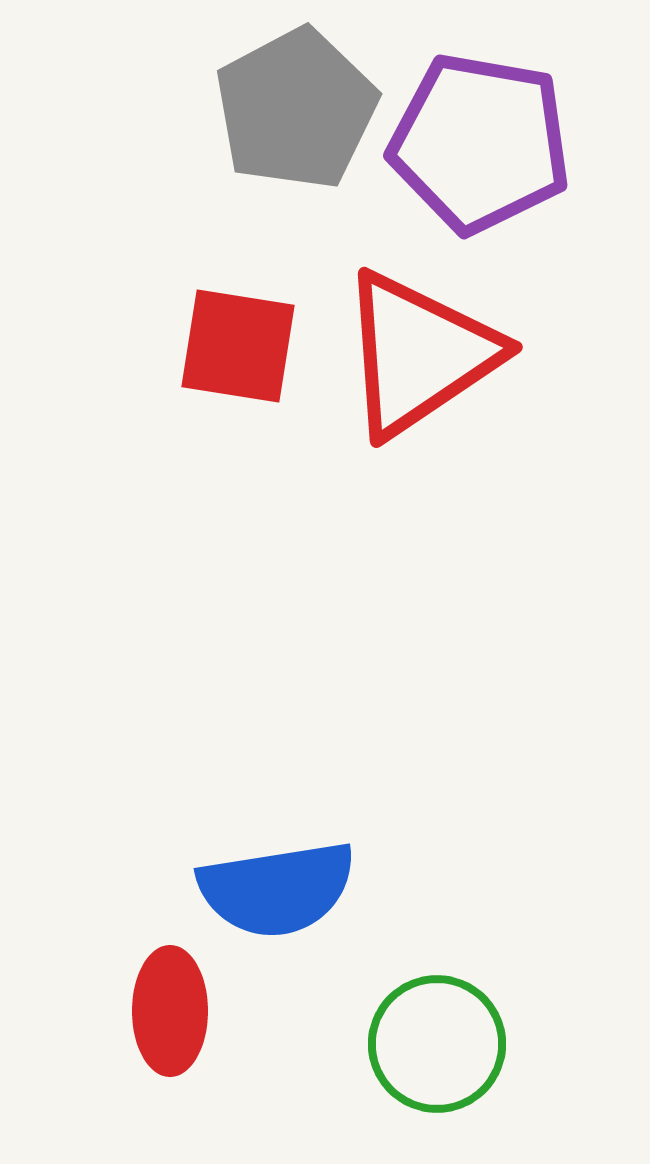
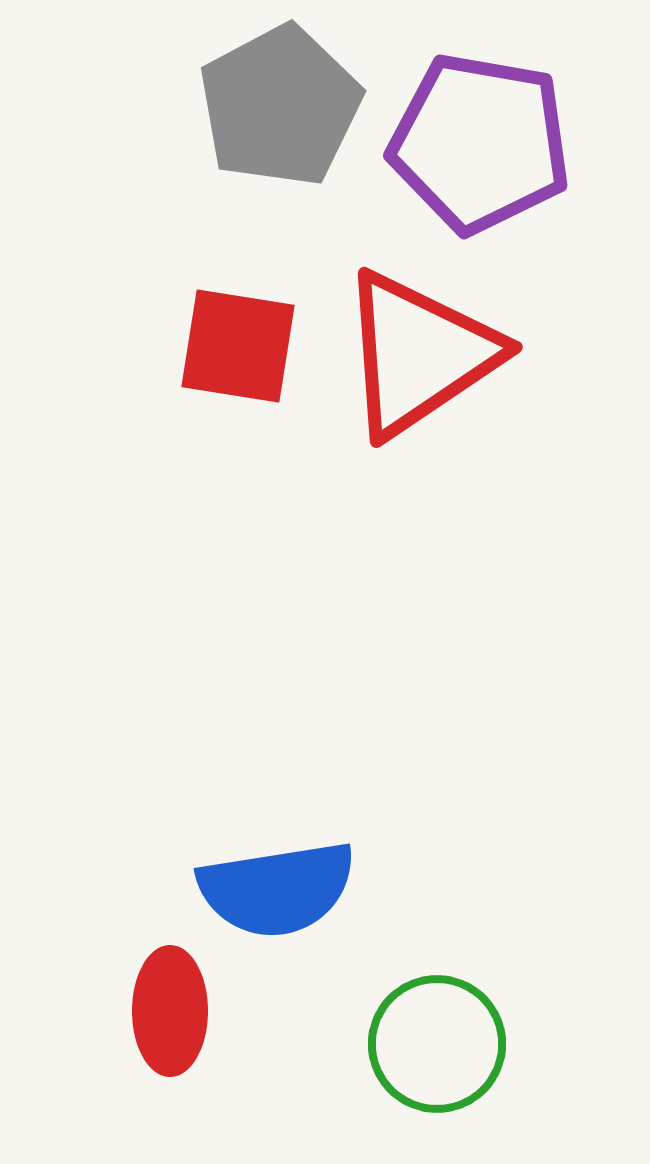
gray pentagon: moved 16 px left, 3 px up
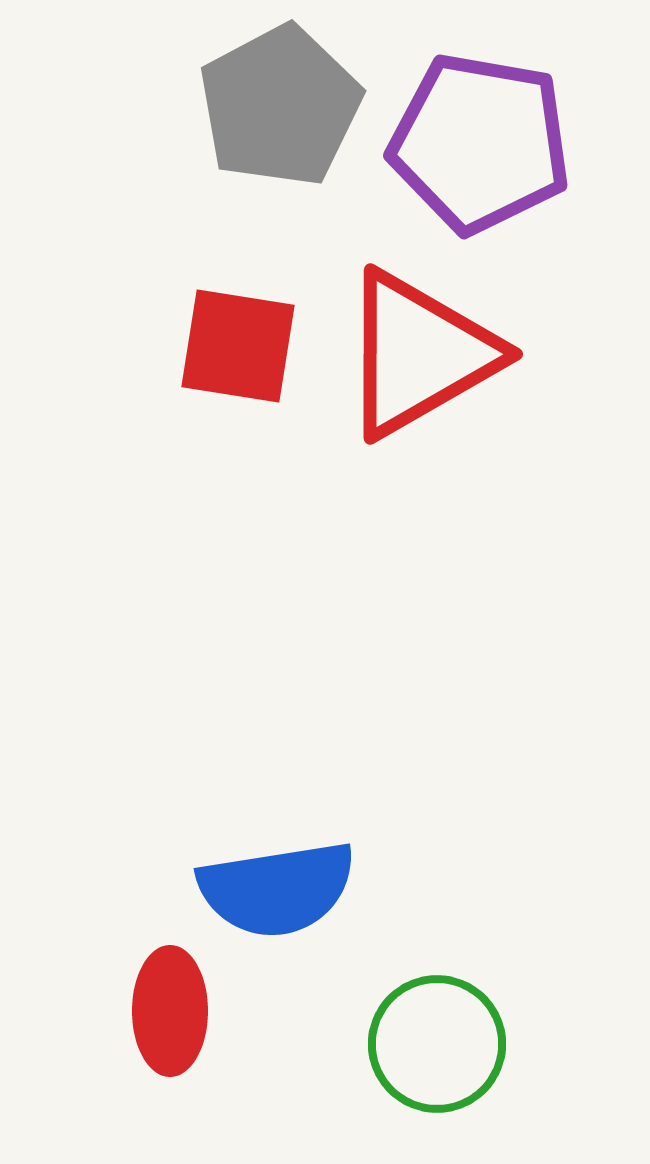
red triangle: rotated 4 degrees clockwise
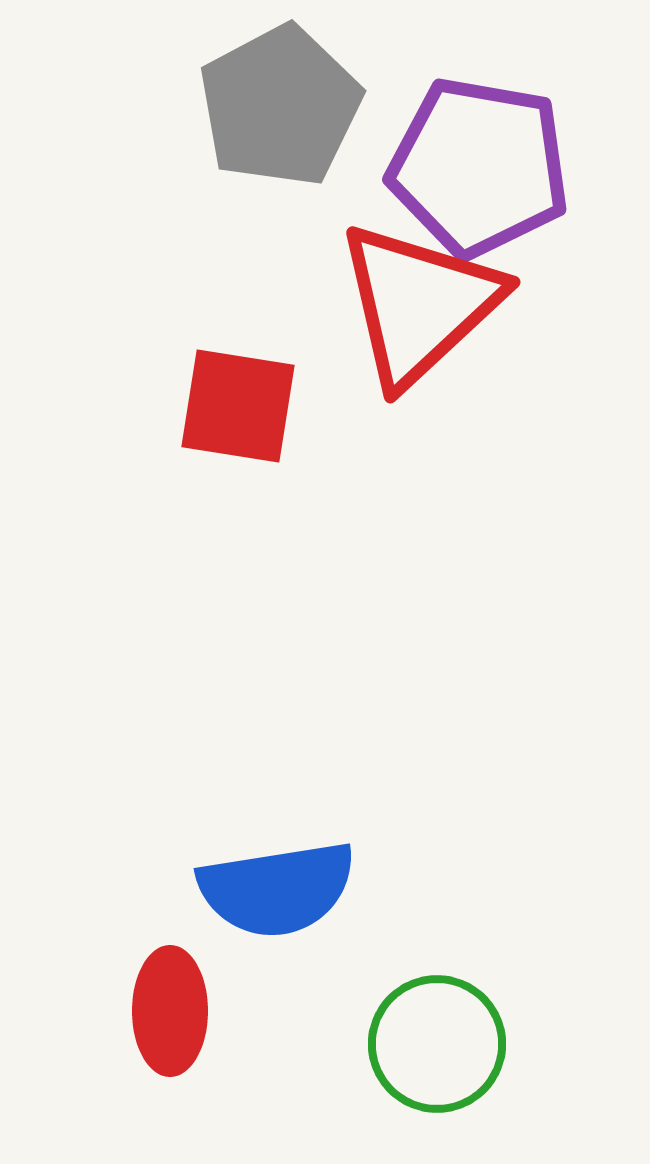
purple pentagon: moved 1 px left, 24 px down
red square: moved 60 px down
red triangle: moved 50 px up; rotated 13 degrees counterclockwise
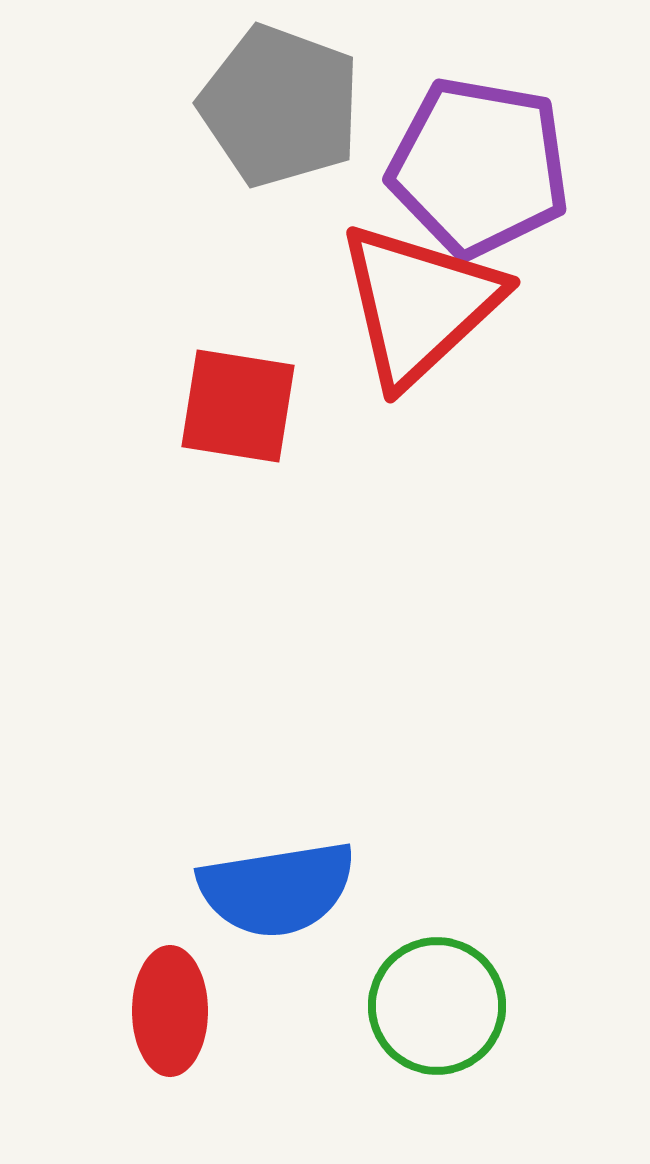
gray pentagon: rotated 24 degrees counterclockwise
green circle: moved 38 px up
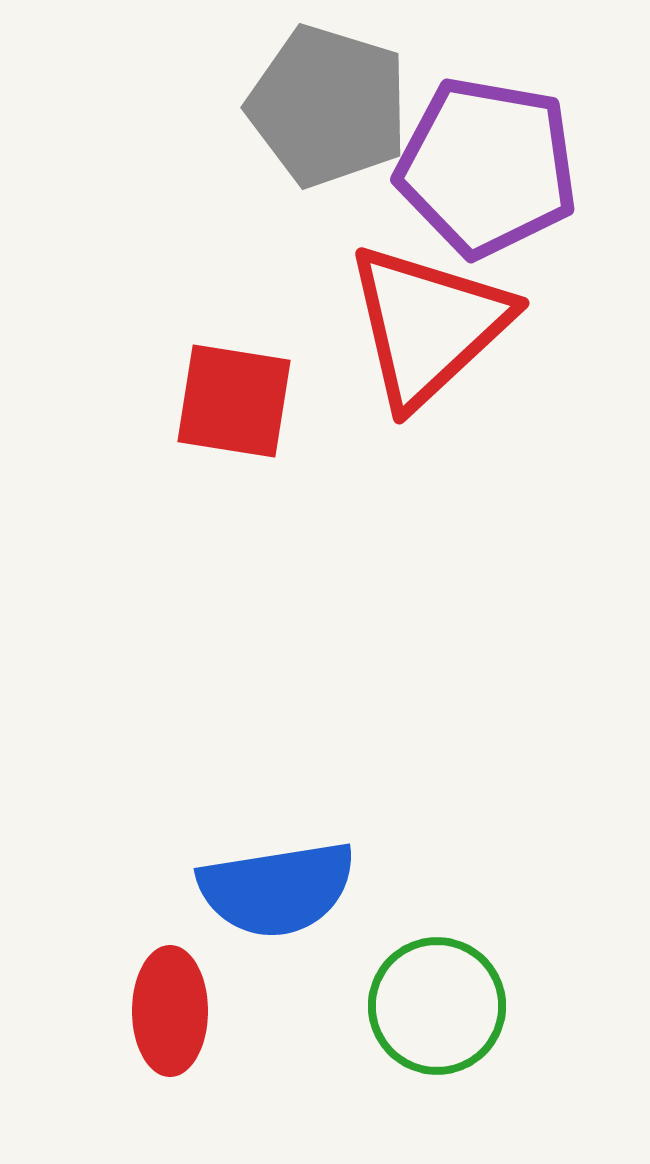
gray pentagon: moved 48 px right; rotated 3 degrees counterclockwise
purple pentagon: moved 8 px right
red triangle: moved 9 px right, 21 px down
red square: moved 4 px left, 5 px up
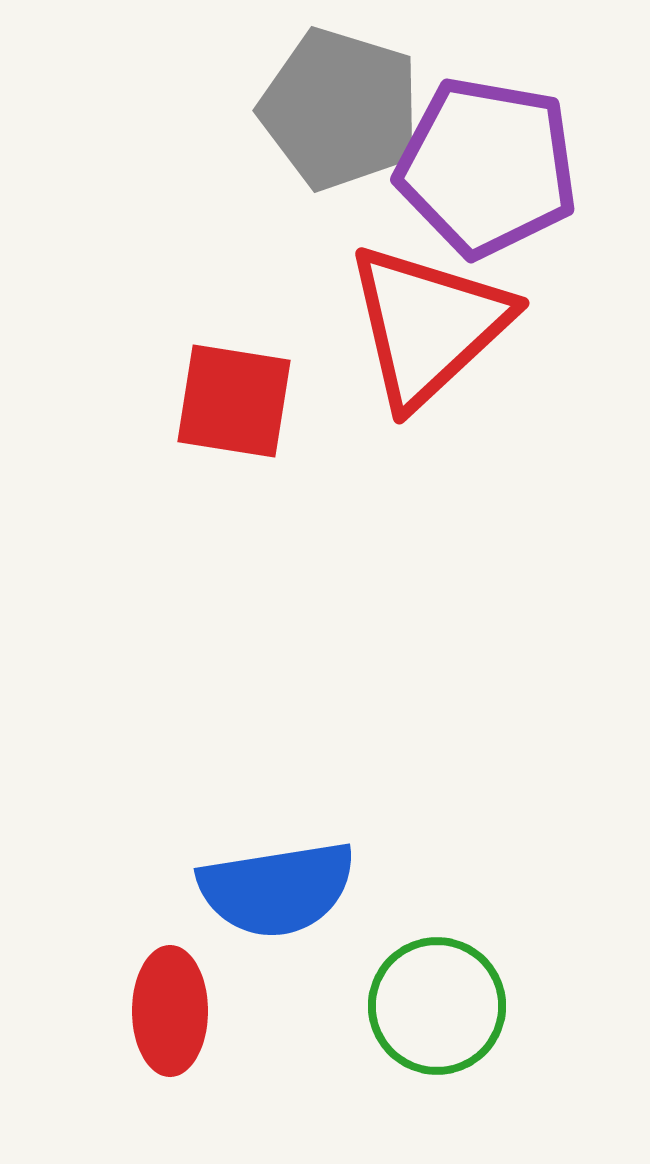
gray pentagon: moved 12 px right, 3 px down
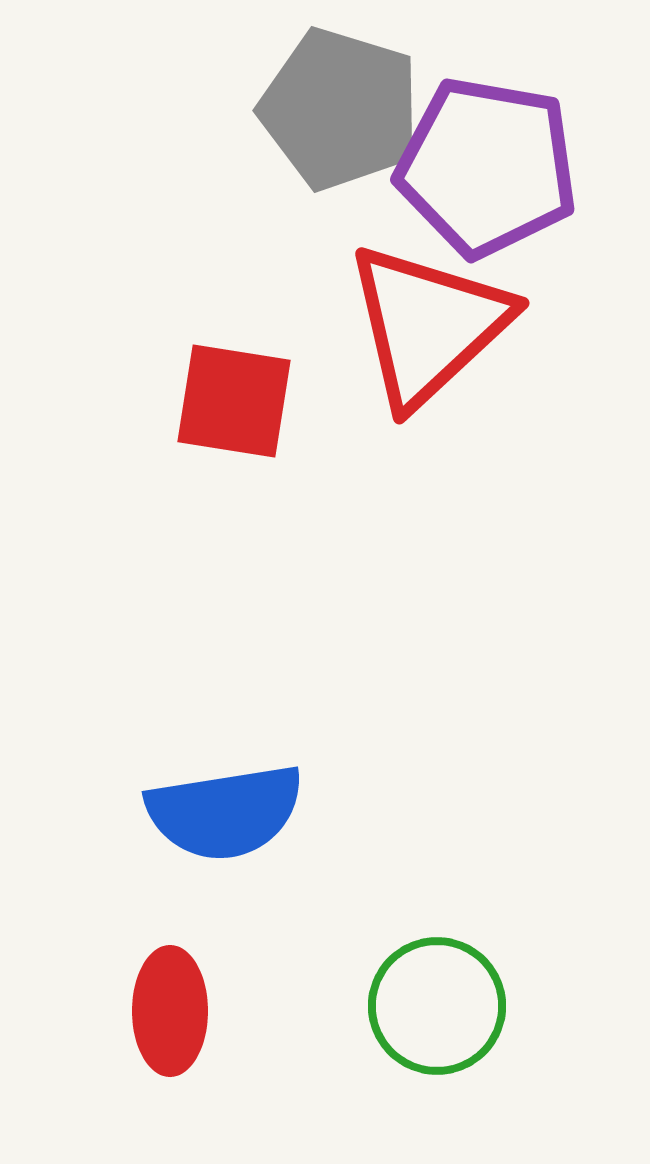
blue semicircle: moved 52 px left, 77 px up
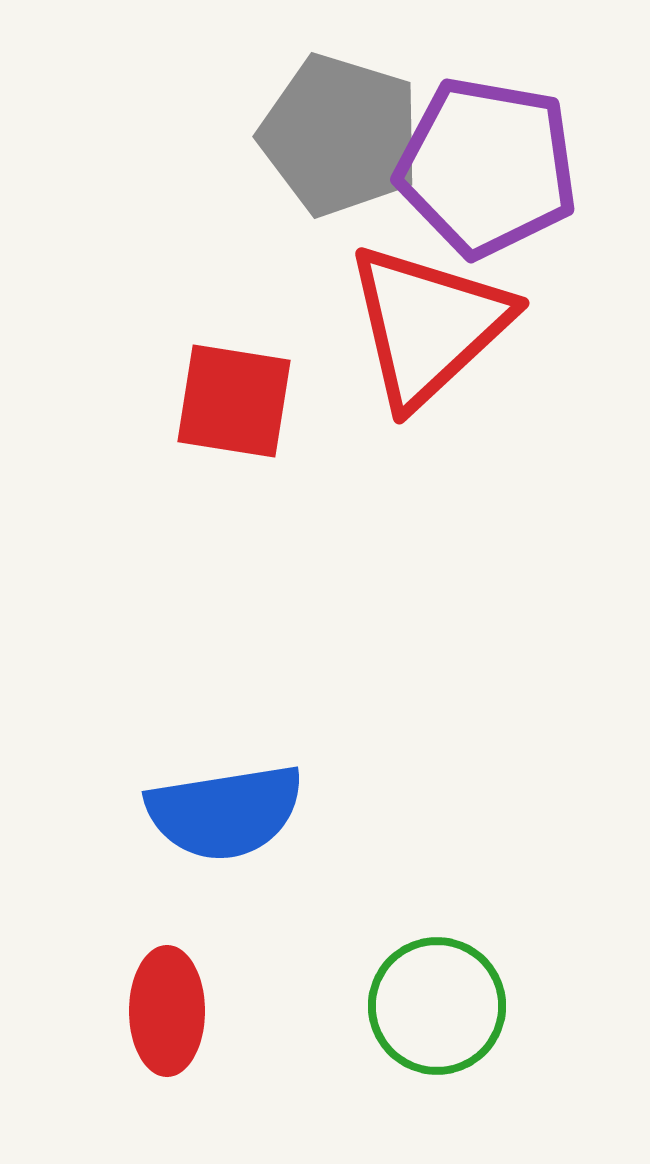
gray pentagon: moved 26 px down
red ellipse: moved 3 px left
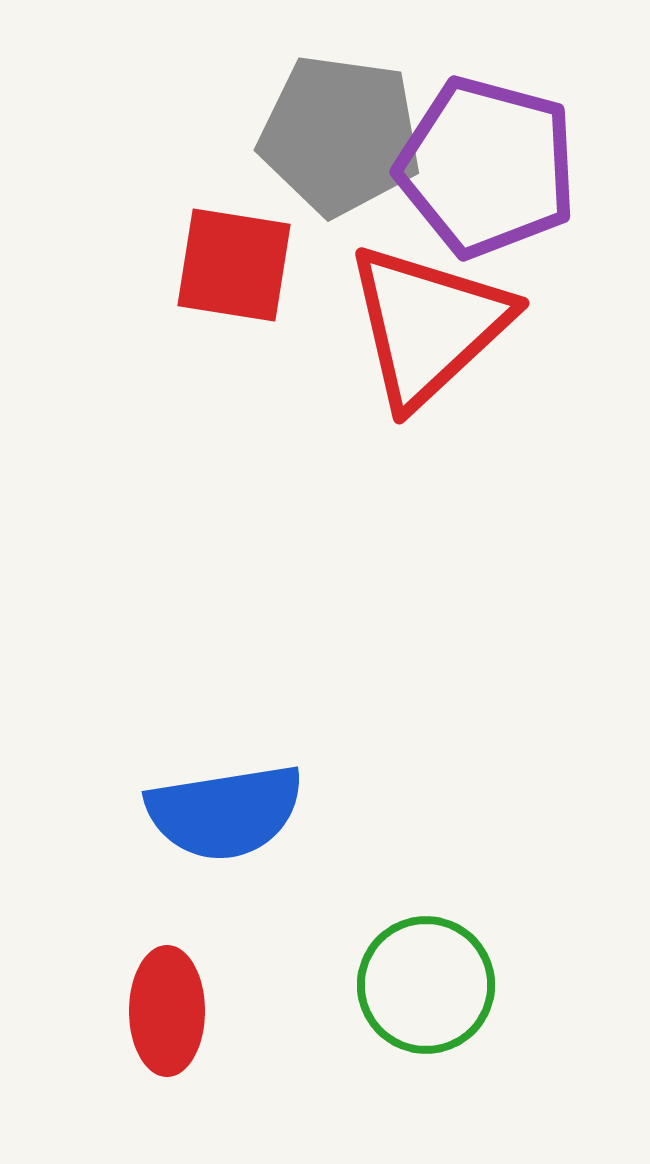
gray pentagon: rotated 9 degrees counterclockwise
purple pentagon: rotated 5 degrees clockwise
red square: moved 136 px up
green circle: moved 11 px left, 21 px up
